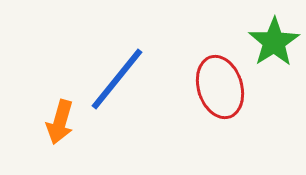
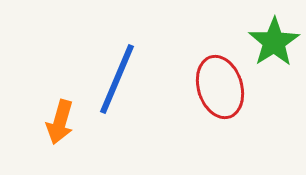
blue line: rotated 16 degrees counterclockwise
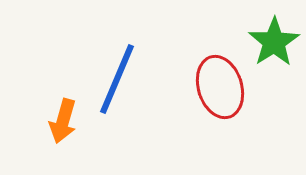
orange arrow: moved 3 px right, 1 px up
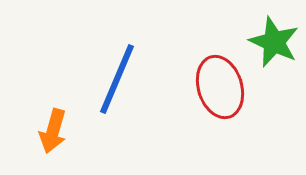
green star: rotated 15 degrees counterclockwise
orange arrow: moved 10 px left, 10 px down
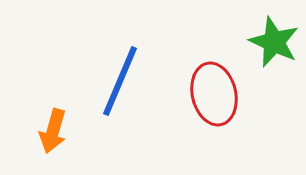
blue line: moved 3 px right, 2 px down
red ellipse: moved 6 px left, 7 px down; rotated 4 degrees clockwise
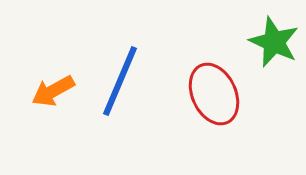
red ellipse: rotated 12 degrees counterclockwise
orange arrow: moved 40 px up; rotated 45 degrees clockwise
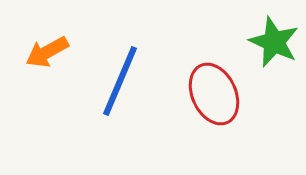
orange arrow: moved 6 px left, 39 px up
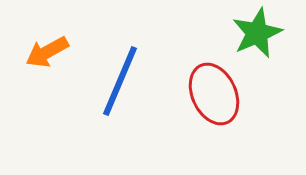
green star: moved 17 px left, 9 px up; rotated 24 degrees clockwise
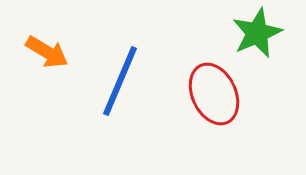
orange arrow: rotated 120 degrees counterclockwise
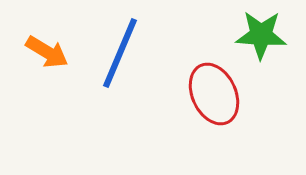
green star: moved 4 px right, 2 px down; rotated 27 degrees clockwise
blue line: moved 28 px up
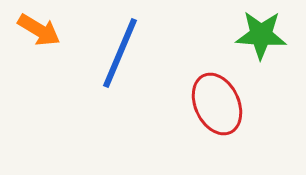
orange arrow: moved 8 px left, 22 px up
red ellipse: moved 3 px right, 10 px down
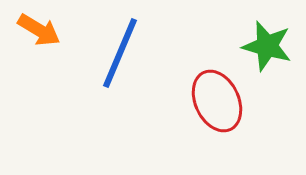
green star: moved 6 px right, 11 px down; rotated 12 degrees clockwise
red ellipse: moved 3 px up
